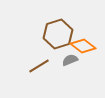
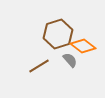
gray semicircle: rotated 70 degrees clockwise
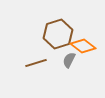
gray semicircle: moved 1 px left; rotated 112 degrees counterclockwise
brown line: moved 3 px left, 3 px up; rotated 15 degrees clockwise
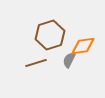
brown hexagon: moved 8 px left, 1 px down
orange diamond: rotated 45 degrees counterclockwise
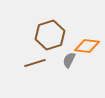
orange diamond: moved 4 px right; rotated 15 degrees clockwise
brown line: moved 1 px left
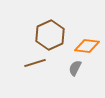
brown hexagon: rotated 8 degrees counterclockwise
gray semicircle: moved 6 px right, 8 px down
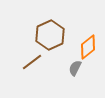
orange diamond: moved 1 px right, 1 px down; rotated 45 degrees counterclockwise
brown line: moved 3 px left, 1 px up; rotated 20 degrees counterclockwise
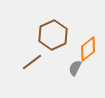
brown hexagon: moved 3 px right
orange diamond: moved 2 px down
